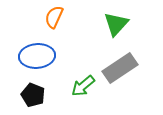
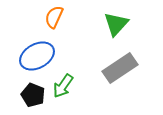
blue ellipse: rotated 24 degrees counterclockwise
green arrow: moved 20 px left; rotated 15 degrees counterclockwise
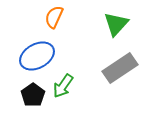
black pentagon: rotated 15 degrees clockwise
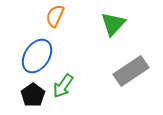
orange semicircle: moved 1 px right, 1 px up
green triangle: moved 3 px left
blue ellipse: rotated 28 degrees counterclockwise
gray rectangle: moved 11 px right, 3 px down
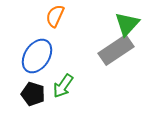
green triangle: moved 14 px right
gray rectangle: moved 15 px left, 21 px up
black pentagon: moved 1 px up; rotated 20 degrees counterclockwise
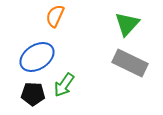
gray rectangle: moved 14 px right, 13 px down; rotated 60 degrees clockwise
blue ellipse: moved 1 px down; rotated 24 degrees clockwise
green arrow: moved 1 px right, 1 px up
black pentagon: rotated 15 degrees counterclockwise
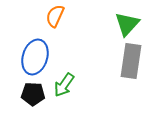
blue ellipse: moved 2 px left; rotated 40 degrees counterclockwise
gray rectangle: moved 1 px right, 2 px up; rotated 72 degrees clockwise
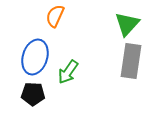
green arrow: moved 4 px right, 13 px up
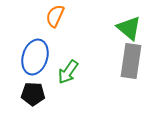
green triangle: moved 2 px right, 4 px down; rotated 32 degrees counterclockwise
